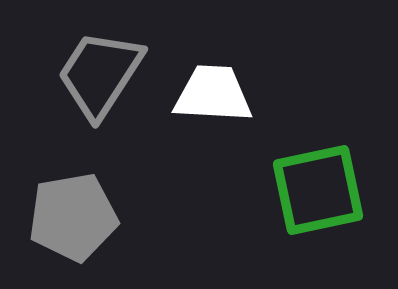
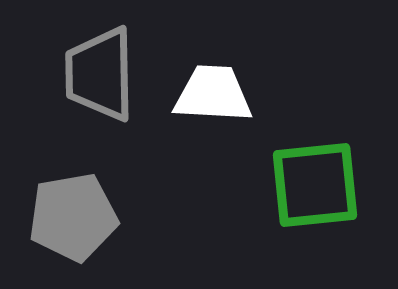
gray trapezoid: rotated 34 degrees counterclockwise
green square: moved 3 px left, 5 px up; rotated 6 degrees clockwise
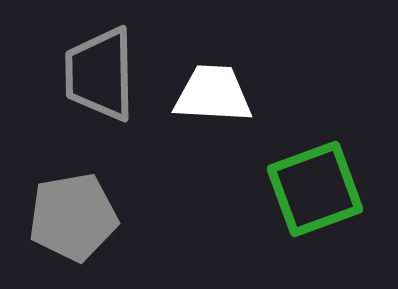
green square: moved 4 px down; rotated 14 degrees counterclockwise
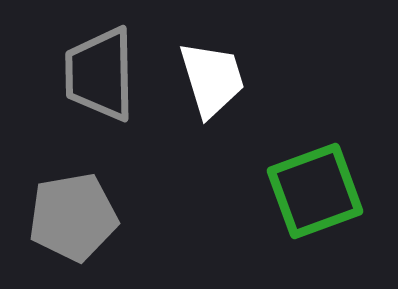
white trapezoid: moved 1 px left, 15 px up; rotated 70 degrees clockwise
green square: moved 2 px down
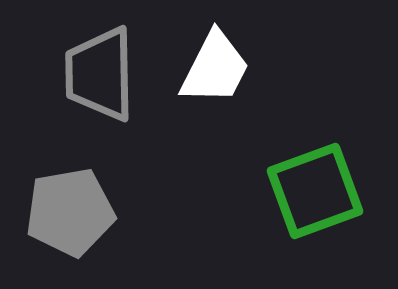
white trapezoid: moved 3 px right, 11 px up; rotated 44 degrees clockwise
gray pentagon: moved 3 px left, 5 px up
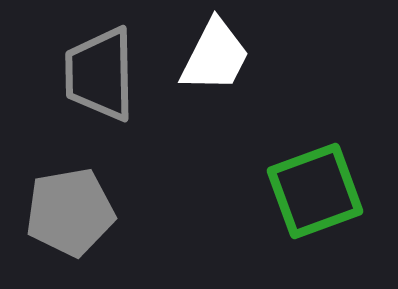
white trapezoid: moved 12 px up
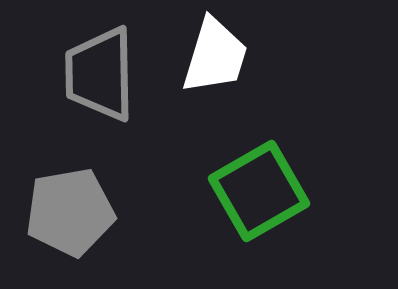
white trapezoid: rotated 10 degrees counterclockwise
green square: moved 56 px left; rotated 10 degrees counterclockwise
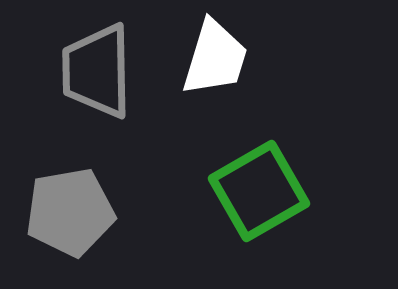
white trapezoid: moved 2 px down
gray trapezoid: moved 3 px left, 3 px up
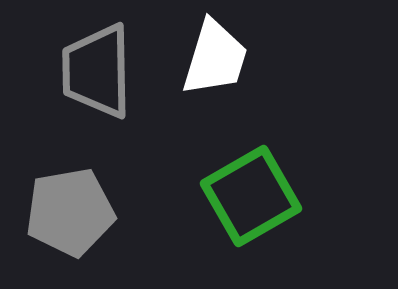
green square: moved 8 px left, 5 px down
